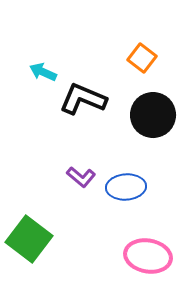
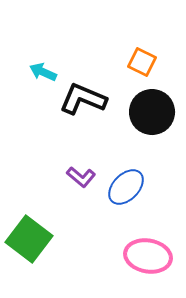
orange square: moved 4 px down; rotated 12 degrees counterclockwise
black circle: moved 1 px left, 3 px up
blue ellipse: rotated 42 degrees counterclockwise
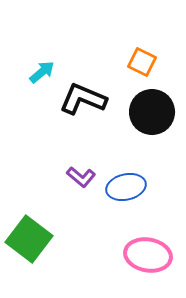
cyan arrow: moved 1 px left; rotated 116 degrees clockwise
blue ellipse: rotated 33 degrees clockwise
pink ellipse: moved 1 px up
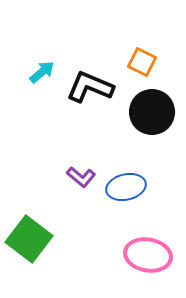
black L-shape: moved 7 px right, 12 px up
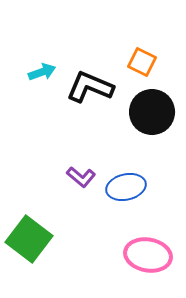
cyan arrow: rotated 20 degrees clockwise
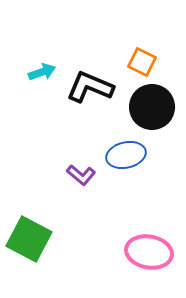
black circle: moved 5 px up
purple L-shape: moved 2 px up
blue ellipse: moved 32 px up
green square: rotated 9 degrees counterclockwise
pink ellipse: moved 1 px right, 3 px up
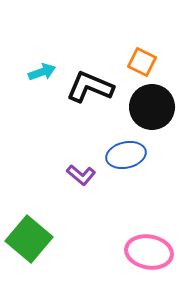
green square: rotated 12 degrees clockwise
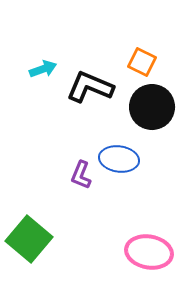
cyan arrow: moved 1 px right, 3 px up
blue ellipse: moved 7 px left, 4 px down; rotated 21 degrees clockwise
purple L-shape: rotated 72 degrees clockwise
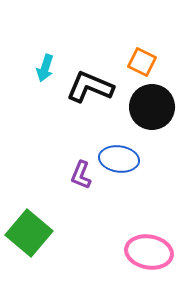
cyan arrow: moved 2 px right, 1 px up; rotated 128 degrees clockwise
green square: moved 6 px up
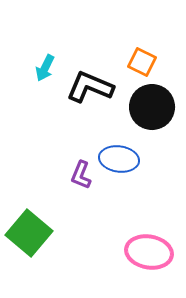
cyan arrow: rotated 8 degrees clockwise
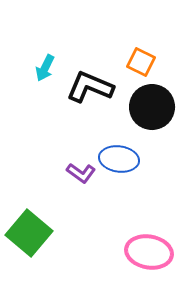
orange square: moved 1 px left
purple L-shape: moved 2 px up; rotated 76 degrees counterclockwise
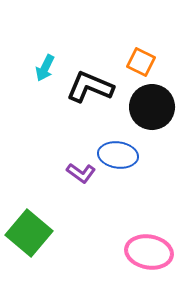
blue ellipse: moved 1 px left, 4 px up
